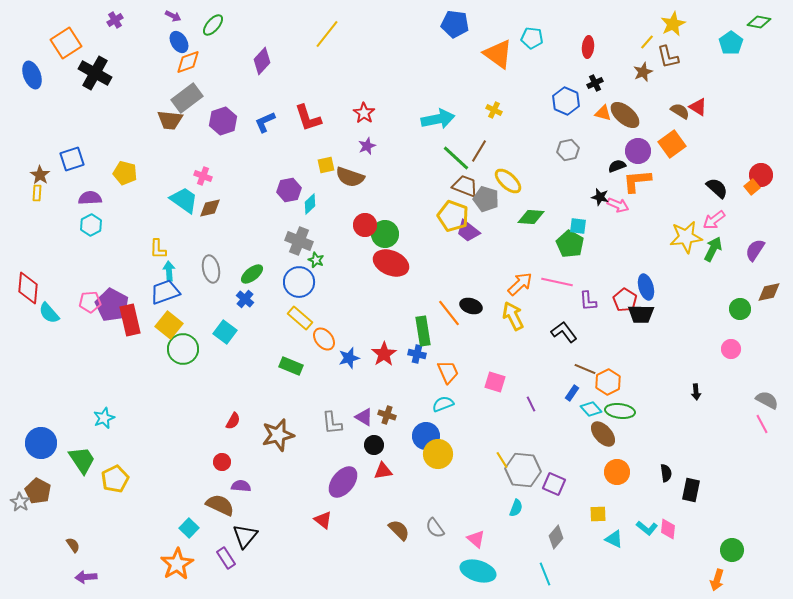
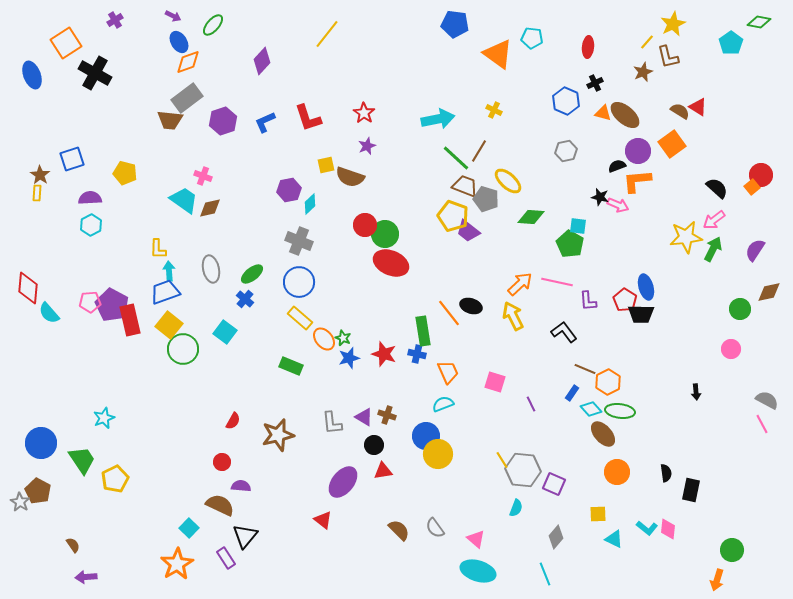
gray hexagon at (568, 150): moved 2 px left, 1 px down
green star at (316, 260): moved 27 px right, 78 px down
red star at (384, 354): rotated 20 degrees counterclockwise
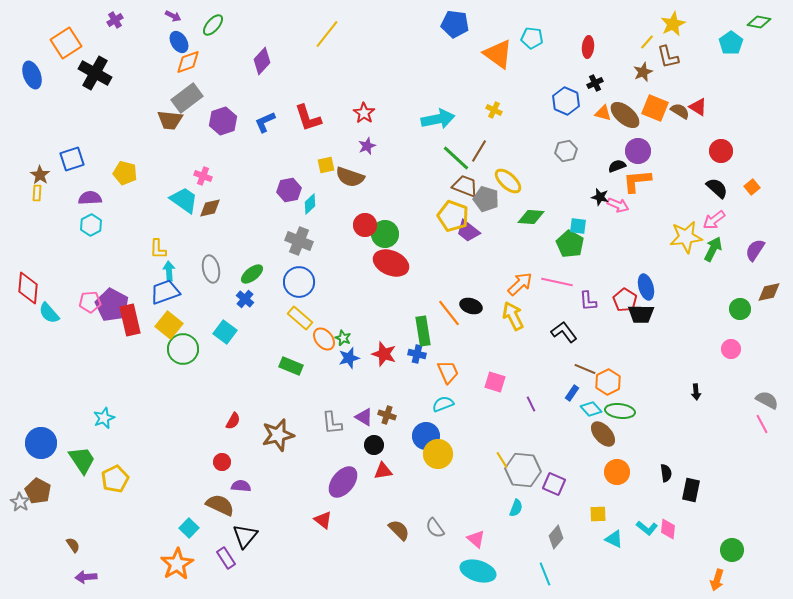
orange square at (672, 144): moved 17 px left, 36 px up; rotated 32 degrees counterclockwise
red circle at (761, 175): moved 40 px left, 24 px up
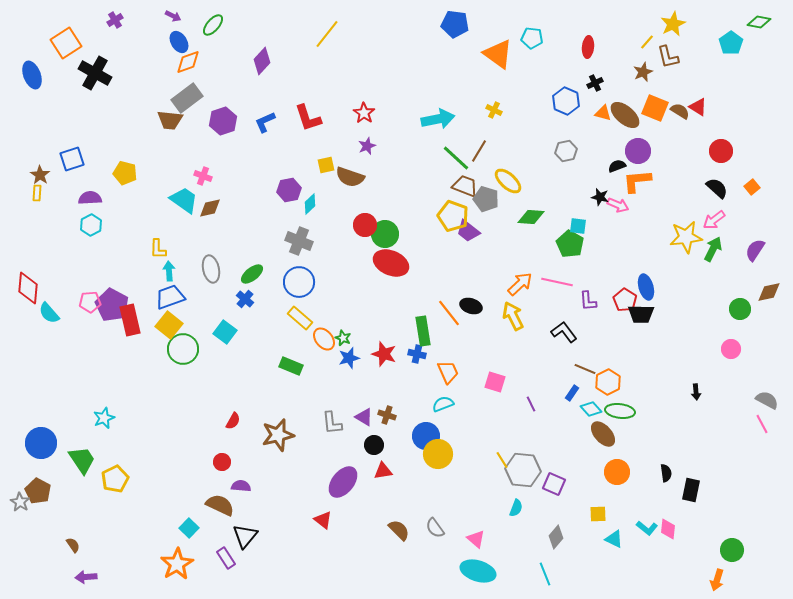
blue trapezoid at (165, 292): moved 5 px right, 5 px down
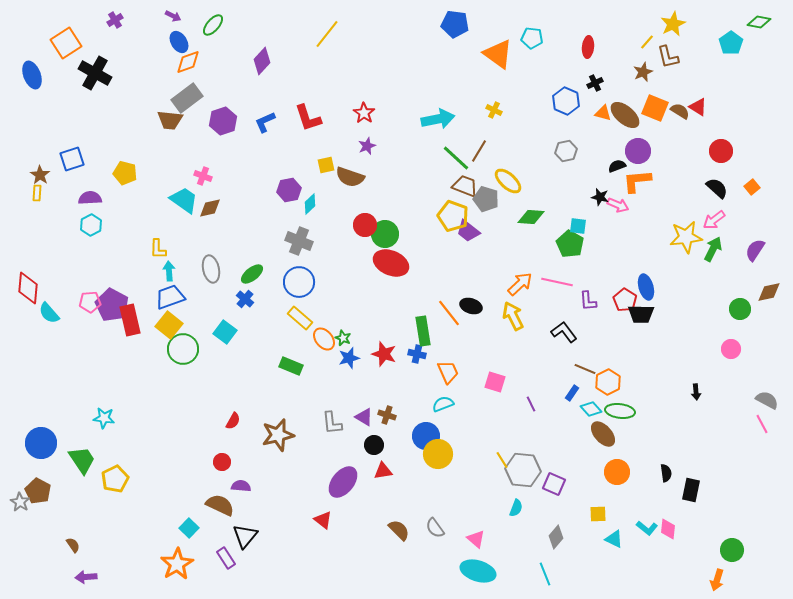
cyan star at (104, 418): rotated 30 degrees clockwise
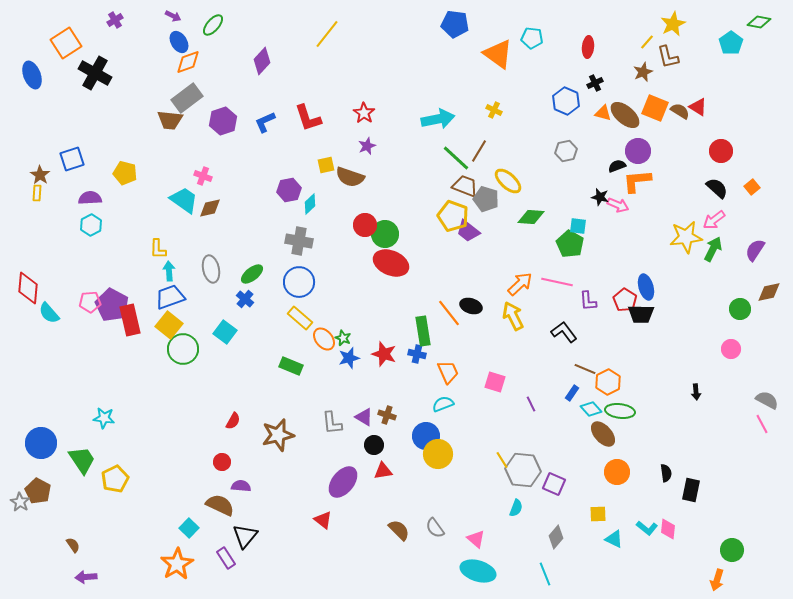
gray cross at (299, 241): rotated 12 degrees counterclockwise
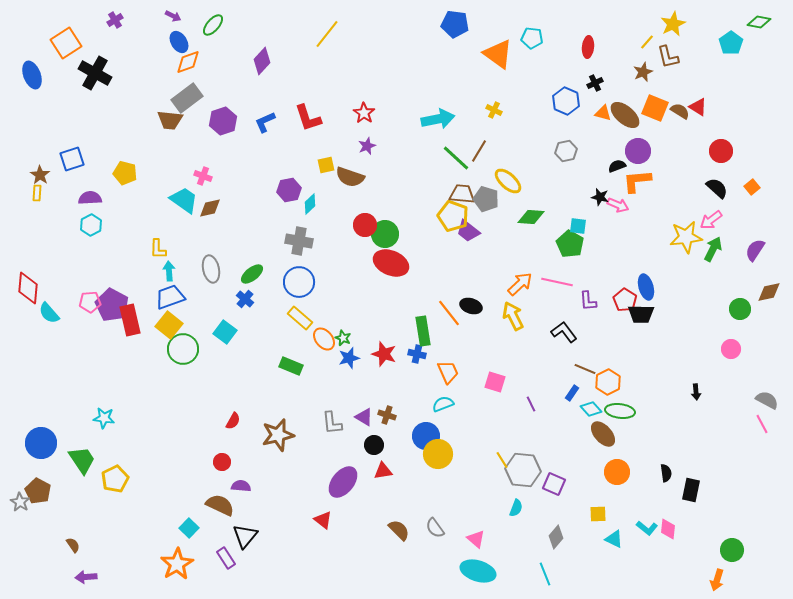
brown trapezoid at (465, 186): moved 3 px left, 8 px down; rotated 16 degrees counterclockwise
pink arrow at (714, 220): moved 3 px left
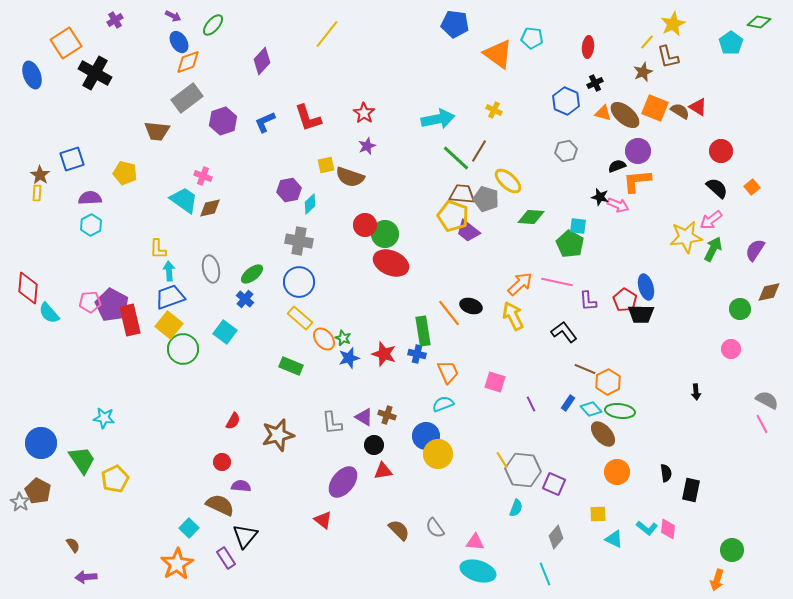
brown trapezoid at (170, 120): moved 13 px left, 11 px down
blue rectangle at (572, 393): moved 4 px left, 10 px down
pink triangle at (476, 539): moved 1 px left, 3 px down; rotated 36 degrees counterclockwise
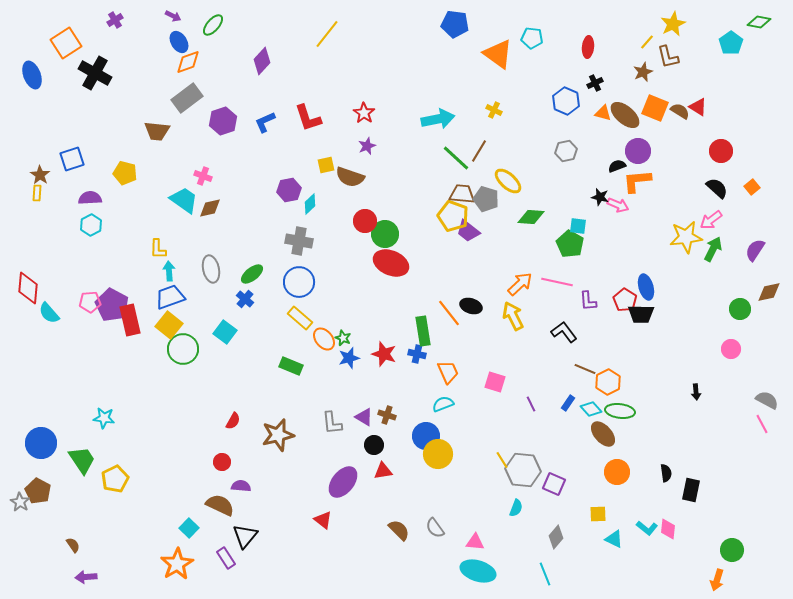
red circle at (365, 225): moved 4 px up
